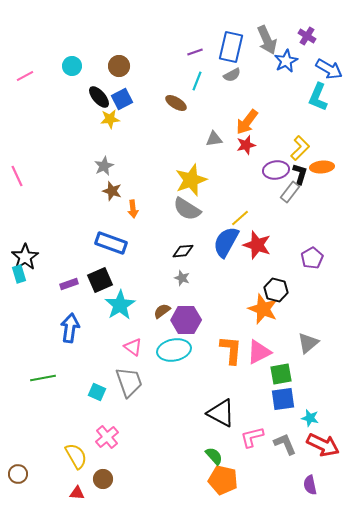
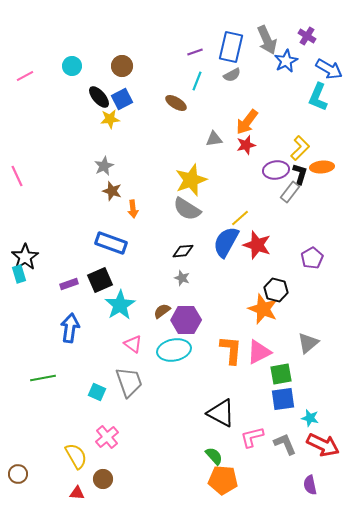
brown circle at (119, 66): moved 3 px right
pink triangle at (133, 347): moved 3 px up
orange pentagon at (223, 480): rotated 8 degrees counterclockwise
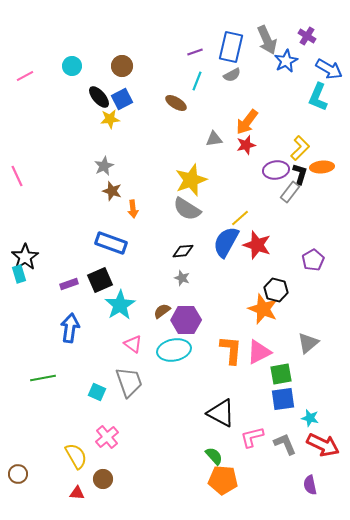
purple pentagon at (312, 258): moved 1 px right, 2 px down
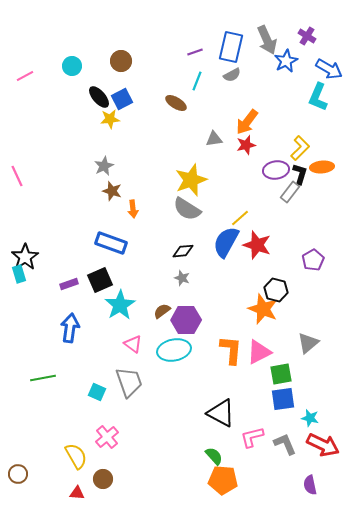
brown circle at (122, 66): moved 1 px left, 5 px up
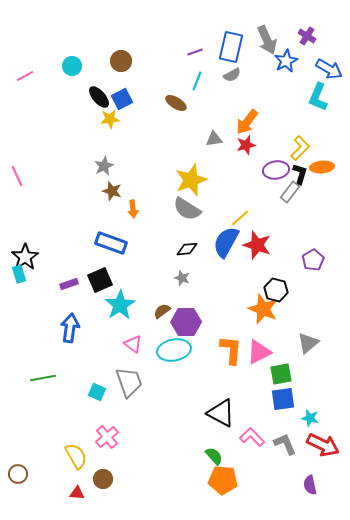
black diamond at (183, 251): moved 4 px right, 2 px up
purple hexagon at (186, 320): moved 2 px down
pink L-shape at (252, 437): rotated 60 degrees clockwise
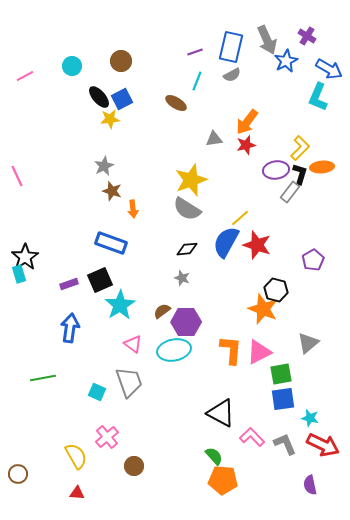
brown circle at (103, 479): moved 31 px right, 13 px up
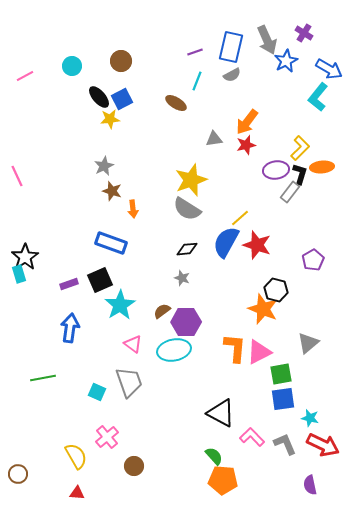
purple cross at (307, 36): moved 3 px left, 3 px up
cyan L-shape at (318, 97): rotated 16 degrees clockwise
orange L-shape at (231, 350): moved 4 px right, 2 px up
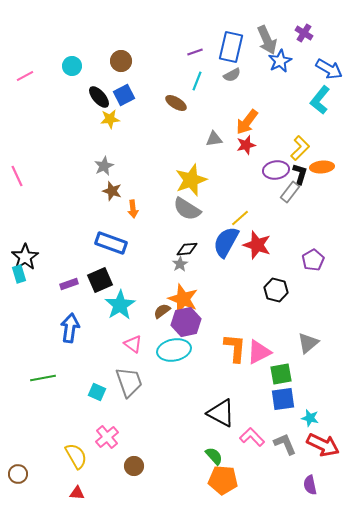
blue star at (286, 61): moved 6 px left
cyan L-shape at (318, 97): moved 2 px right, 3 px down
blue square at (122, 99): moved 2 px right, 4 px up
gray star at (182, 278): moved 2 px left, 14 px up; rotated 21 degrees clockwise
orange star at (263, 309): moved 80 px left, 10 px up
purple hexagon at (186, 322): rotated 12 degrees counterclockwise
